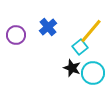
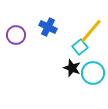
blue cross: rotated 24 degrees counterclockwise
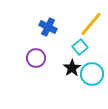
yellow line: moved 7 px up
purple circle: moved 20 px right, 23 px down
black star: rotated 18 degrees clockwise
cyan circle: moved 1 px left, 1 px down
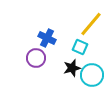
blue cross: moved 1 px left, 11 px down
cyan square: rotated 28 degrees counterclockwise
black star: rotated 18 degrees clockwise
cyan circle: moved 1 px down
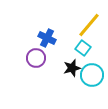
yellow line: moved 2 px left, 1 px down
cyan square: moved 3 px right, 1 px down; rotated 14 degrees clockwise
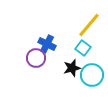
blue cross: moved 6 px down
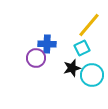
blue cross: rotated 24 degrees counterclockwise
cyan square: moved 1 px left; rotated 28 degrees clockwise
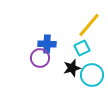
purple circle: moved 4 px right
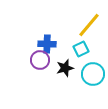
cyan square: moved 1 px left, 1 px down
purple circle: moved 2 px down
black star: moved 7 px left
cyan circle: moved 1 px right, 1 px up
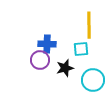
yellow line: rotated 40 degrees counterclockwise
cyan square: rotated 21 degrees clockwise
cyan circle: moved 6 px down
